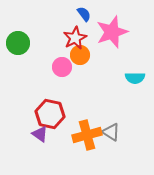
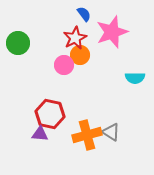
pink circle: moved 2 px right, 2 px up
purple triangle: rotated 30 degrees counterclockwise
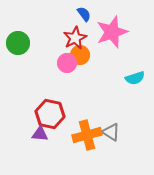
pink circle: moved 3 px right, 2 px up
cyan semicircle: rotated 18 degrees counterclockwise
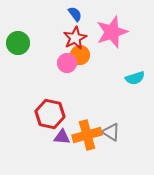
blue semicircle: moved 9 px left
purple triangle: moved 22 px right, 3 px down
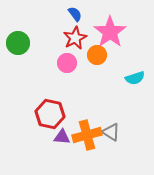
pink star: moved 2 px left; rotated 16 degrees counterclockwise
orange circle: moved 17 px right
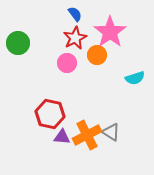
orange cross: rotated 12 degrees counterclockwise
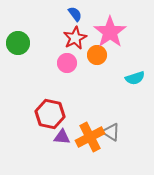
orange cross: moved 3 px right, 2 px down
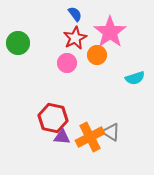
red hexagon: moved 3 px right, 4 px down
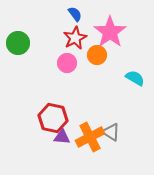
cyan semicircle: rotated 132 degrees counterclockwise
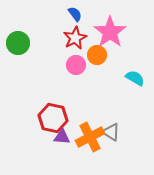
pink circle: moved 9 px right, 2 px down
